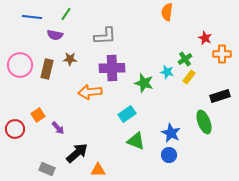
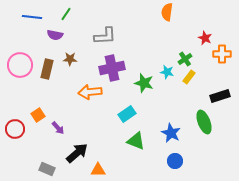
purple cross: rotated 10 degrees counterclockwise
blue circle: moved 6 px right, 6 px down
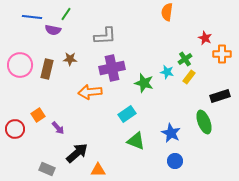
purple semicircle: moved 2 px left, 5 px up
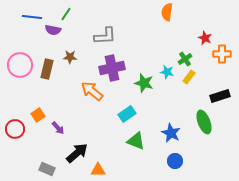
brown star: moved 2 px up
orange arrow: moved 2 px right, 1 px up; rotated 45 degrees clockwise
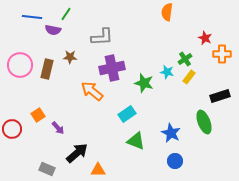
gray L-shape: moved 3 px left, 1 px down
red circle: moved 3 px left
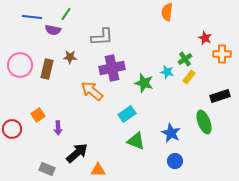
purple arrow: rotated 40 degrees clockwise
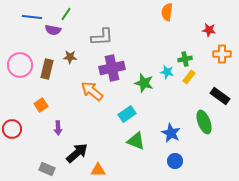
red star: moved 4 px right, 8 px up; rotated 16 degrees counterclockwise
green cross: rotated 24 degrees clockwise
black rectangle: rotated 54 degrees clockwise
orange square: moved 3 px right, 10 px up
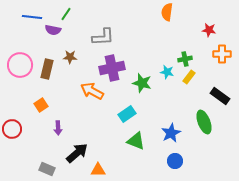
gray L-shape: moved 1 px right
green star: moved 2 px left
orange arrow: rotated 10 degrees counterclockwise
blue star: rotated 18 degrees clockwise
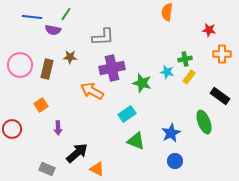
orange triangle: moved 1 px left, 1 px up; rotated 28 degrees clockwise
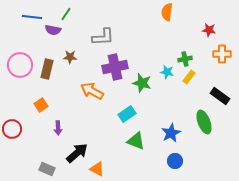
purple cross: moved 3 px right, 1 px up
